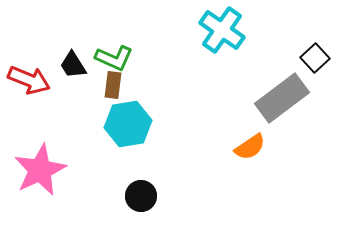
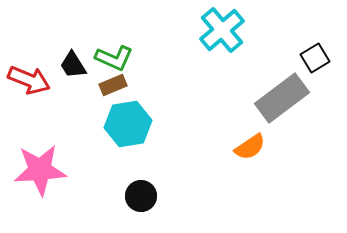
cyan cross: rotated 15 degrees clockwise
black square: rotated 12 degrees clockwise
brown rectangle: rotated 60 degrees clockwise
pink star: rotated 22 degrees clockwise
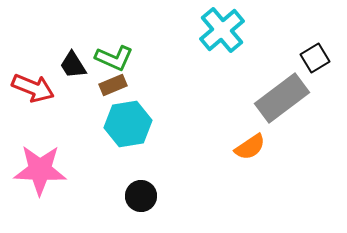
red arrow: moved 4 px right, 8 px down
pink star: rotated 6 degrees clockwise
